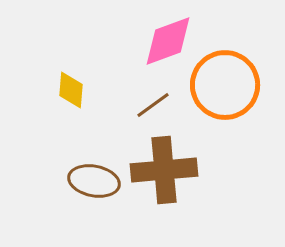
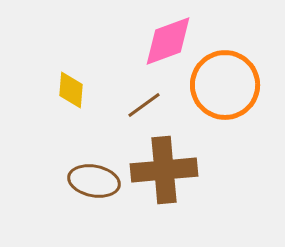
brown line: moved 9 px left
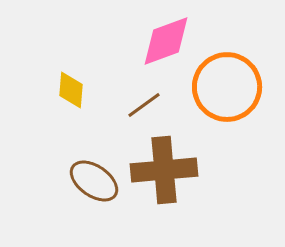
pink diamond: moved 2 px left
orange circle: moved 2 px right, 2 px down
brown ellipse: rotated 24 degrees clockwise
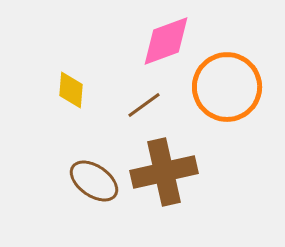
brown cross: moved 2 px down; rotated 8 degrees counterclockwise
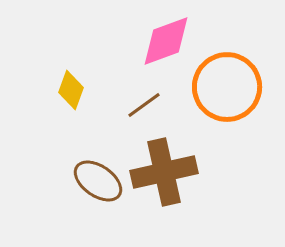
yellow diamond: rotated 15 degrees clockwise
brown ellipse: moved 4 px right
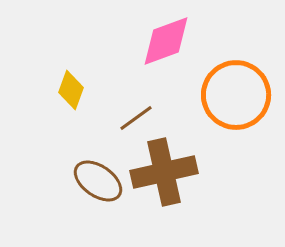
orange circle: moved 9 px right, 8 px down
brown line: moved 8 px left, 13 px down
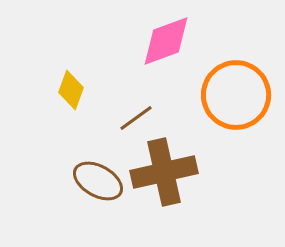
brown ellipse: rotated 6 degrees counterclockwise
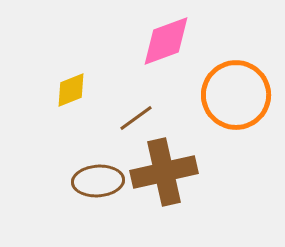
yellow diamond: rotated 48 degrees clockwise
brown ellipse: rotated 33 degrees counterclockwise
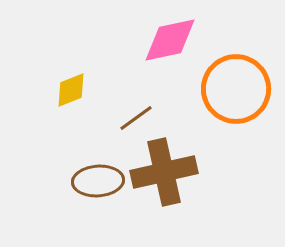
pink diamond: moved 4 px right, 1 px up; rotated 8 degrees clockwise
orange circle: moved 6 px up
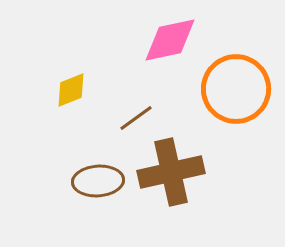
brown cross: moved 7 px right
